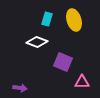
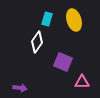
white diamond: rotated 75 degrees counterclockwise
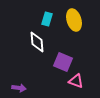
white diamond: rotated 40 degrees counterclockwise
pink triangle: moved 6 px left, 1 px up; rotated 21 degrees clockwise
purple arrow: moved 1 px left
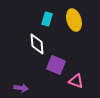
white diamond: moved 2 px down
purple square: moved 7 px left, 3 px down
purple arrow: moved 2 px right
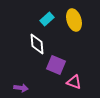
cyan rectangle: rotated 32 degrees clockwise
pink triangle: moved 2 px left, 1 px down
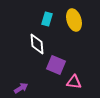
cyan rectangle: rotated 32 degrees counterclockwise
pink triangle: rotated 14 degrees counterclockwise
purple arrow: rotated 40 degrees counterclockwise
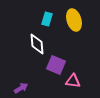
pink triangle: moved 1 px left, 1 px up
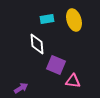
cyan rectangle: rotated 64 degrees clockwise
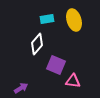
white diamond: rotated 45 degrees clockwise
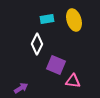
white diamond: rotated 15 degrees counterclockwise
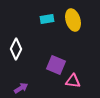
yellow ellipse: moved 1 px left
white diamond: moved 21 px left, 5 px down
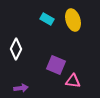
cyan rectangle: rotated 40 degrees clockwise
purple arrow: rotated 24 degrees clockwise
